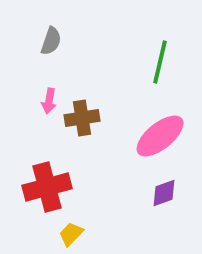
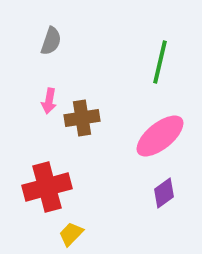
purple diamond: rotated 16 degrees counterclockwise
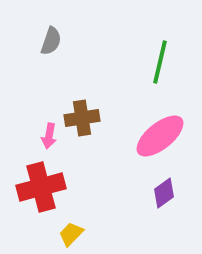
pink arrow: moved 35 px down
red cross: moved 6 px left
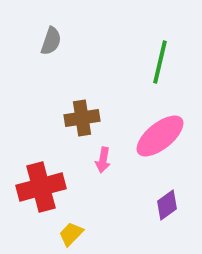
pink arrow: moved 54 px right, 24 px down
purple diamond: moved 3 px right, 12 px down
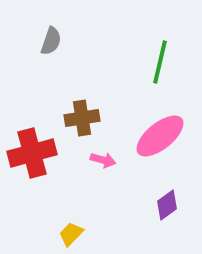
pink arrow: rotated 85 degrees counterclockwise
red cross: moved 9 px left, 34 px up
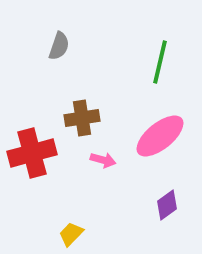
gray semicircle: moved 8 px right, 5 px down
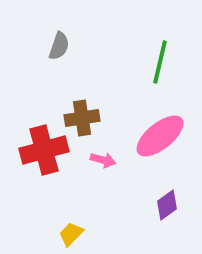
red cross: moved 12 px right, 3 px up
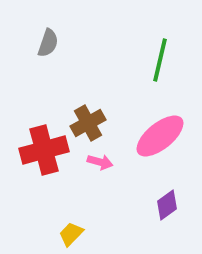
gray semicircle: moved 11 px left, 3 px up
green line: moved 2 px up
brown cross: moved 6 px right, 5 px down; rotated 20 degrees counterclockwise
pink arrow: moved 3 px left, 2 px down
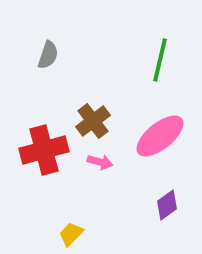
gray semicircle: moved 12 px down
brown cross: moved 5 px right, 2 px up; rotated 8 degrees counterclockwise
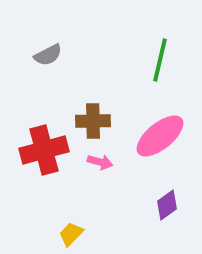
gray semicircle: rotated 44 degrees clockwise
brown cross: rotated 36 degrees clockwise
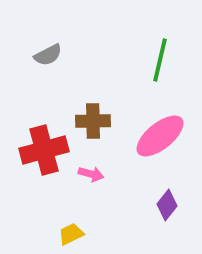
pink arrow: moved 9 px left, 12 px down
purple diamond: rotated 16 degrees counterclockwise
yellow trapezoid: rotated 20 degrees clockwise
